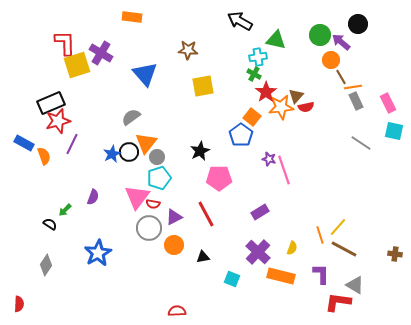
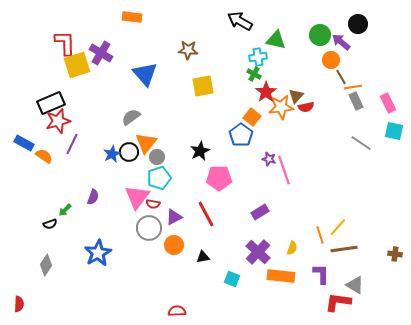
orange semicircle at (44, 156): rotated 36 degrees counterclockwise
black semicircle at (50, 224): rotated 128 degrees clockwise
brown line at (344, 249): rotated 36 degrees counterclockwise
orange rectangle at (281, 276): rotated 8 degrees counterclockwise
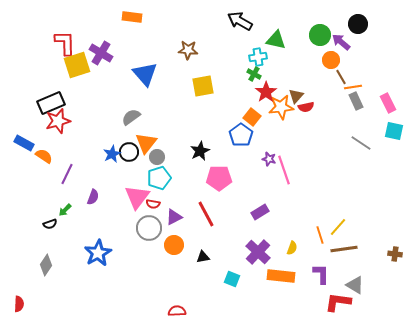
purple line at (72, 144): moved 5 px left, 30 px down
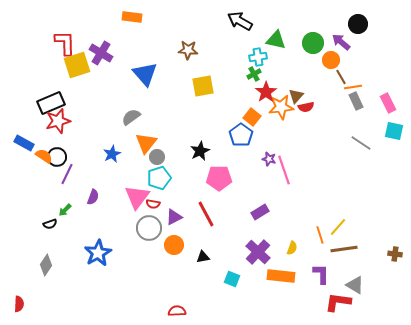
green circle at (320, 35): moved 7 px left, 8 px down
green cross at (254, 74): rotated 32 degrees clockwise
black circle at (129, 152): moved 72 px left, 5 px down
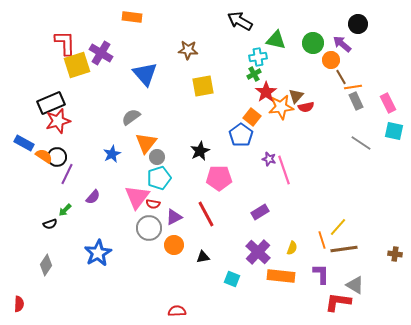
purple arrow at (341, 42): moved 1 px right, 2 px down
purple semicircle at (93, 197): rotated 21 degrees clockwise
orange line at (320, 235): moved 2 px right, 5 px down
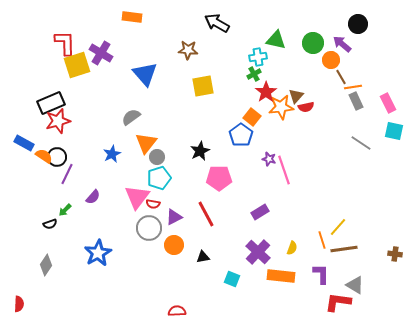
black arrow at (240, 21): moved 23 px left, 2 px down
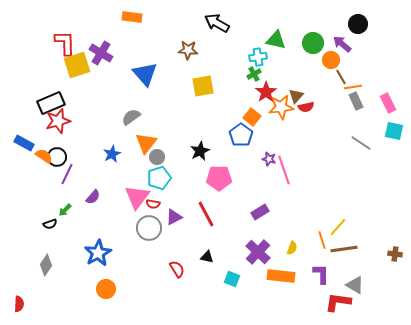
orange circle at (174, 245): moved 68 px left, 44 px down
black triangle at (203, 257): moved 4 px right; rotated 24 degrees clockwise
red semicircle at (177, 311): moved 42 px up; rotated 60 degrees clockwise
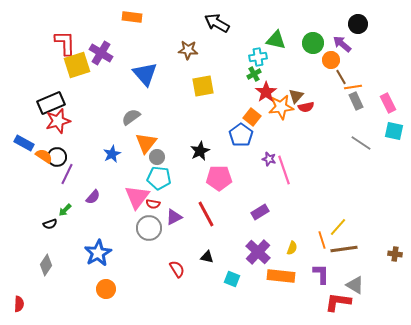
cyan pentagon at (159, 178): rotated 25 degrees clockwise
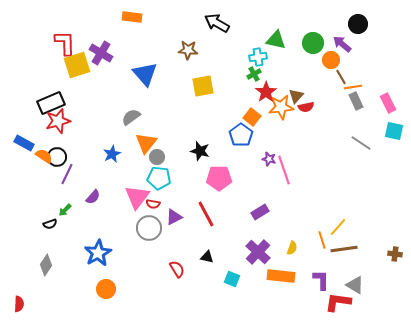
black star at (200, 151): rotated 30 degrees counterclockwise
purple L-shape at (321, 274): moved 6 px down
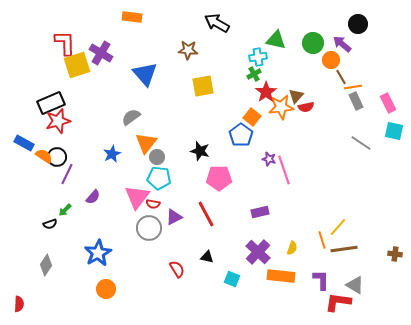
purple rectangle at (260, 212): rotated 18 degrees clockwise
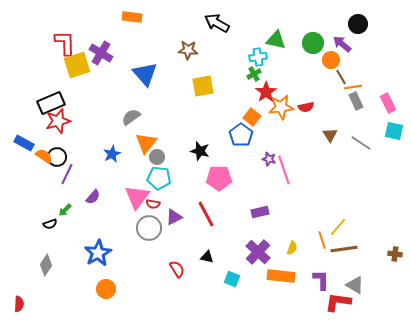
brown triangle at (296, 96): moved 34 px right, 39 px down; rotated 14 degrees counterclockwise
